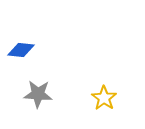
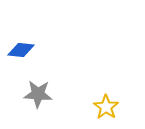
yellow star: moved 2 px right, 9 px down
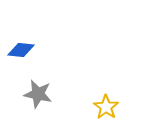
gray star: rotated 8 degrees clockwise
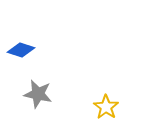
blue diamond: rotated 12 degrees clockwise
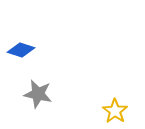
yellow star: moved 9 px right, 4 px down
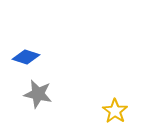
blue diamond: moved 5 px right, 7 px down
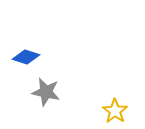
gray star: moved 8 px right, 2 px up
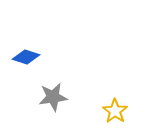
gray star: moved 7 px right, 5 px down; rotated 20 degrees counterclockwise
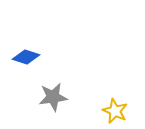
yellow star: rotated 10 degrees counterclockwise
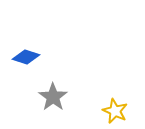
gray star: rotated 28 degrees counterclockwise
